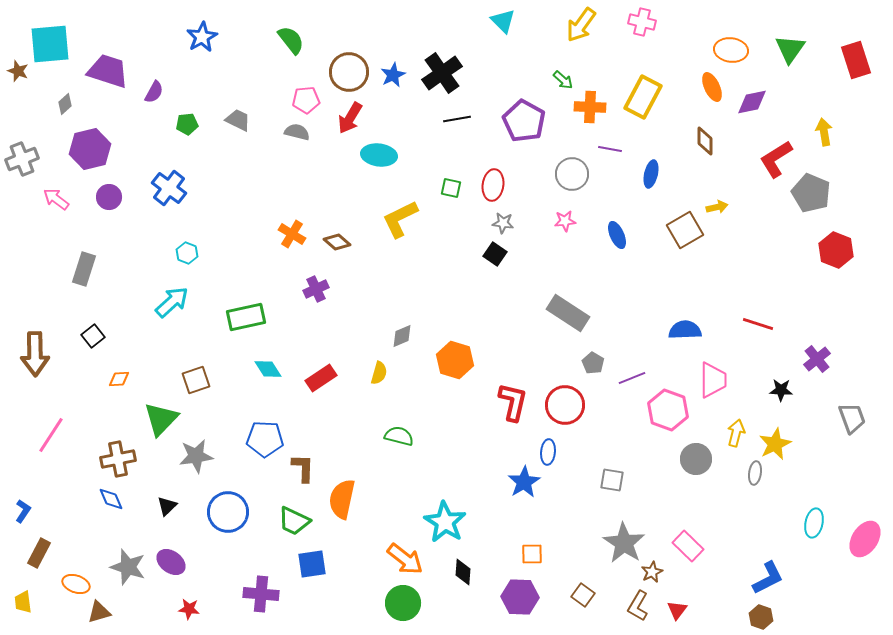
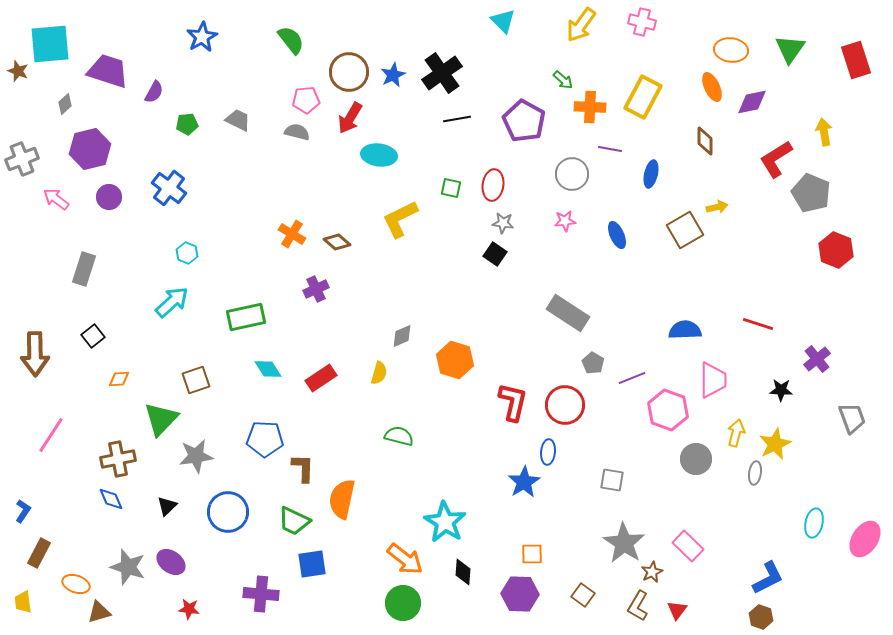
purple hexagon at (520, 597): moved 3 px up
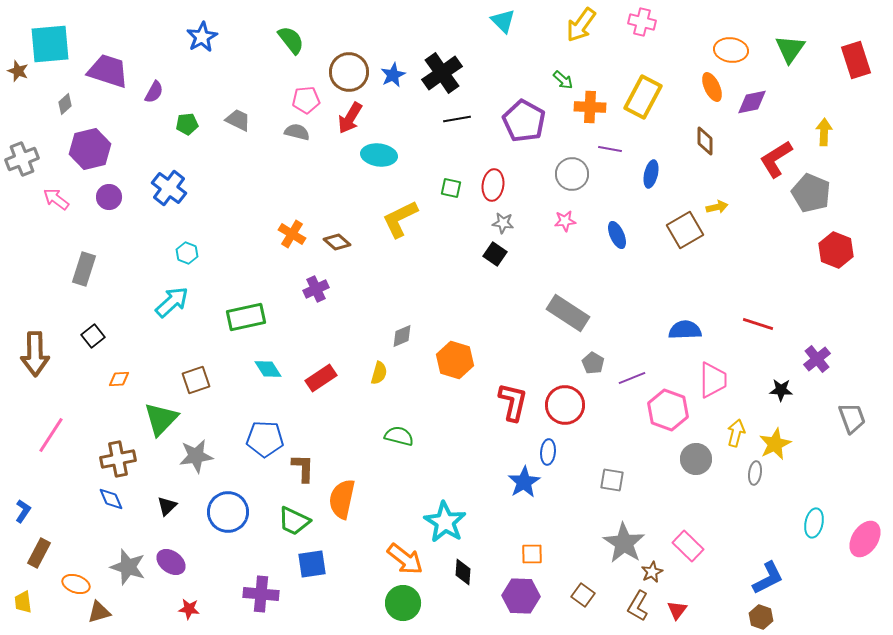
yellow arrow at (824, 132): rotated 12 degrees clockwise
purple hexagon at (520, 594): moved 1 px right, 2 px down
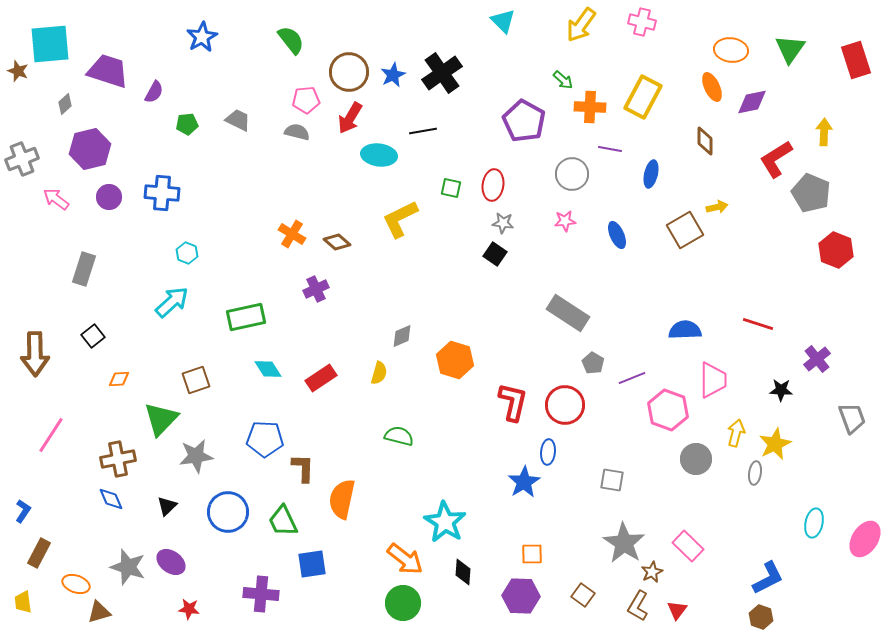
black line at (457, 119): moved 34 px left, 12 px down
blue cross at (169, 188): moved 7 px left, 5 px down; rotated 32 degrees counterclockwise
green trapezoid at (294, 521): moved 11 px left; rotated 40 degrees clockwise
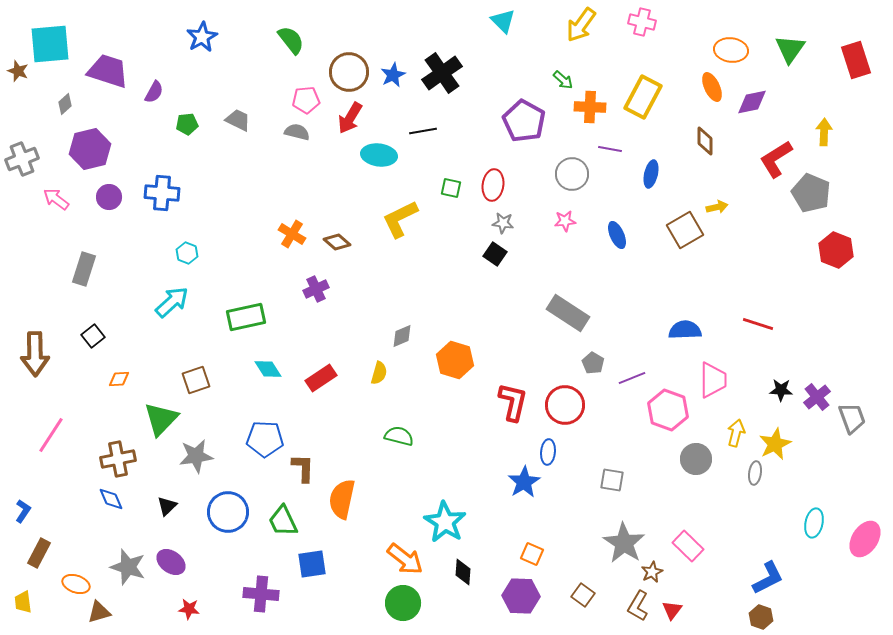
purple cross at (817, 359): moved 38 px down
orange square at (532, 554): rotated 25 degrees clockwise
red triangle at (677, 610): moved 5 px left
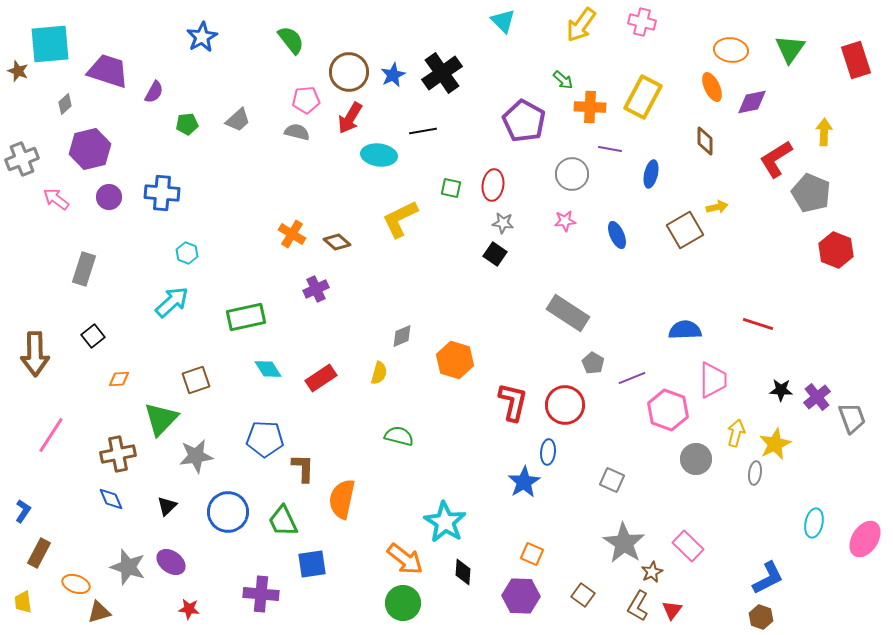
gray trapezoid at (238, 120): rotated 112 degrees clockwise
brown cross at (118, 459): moved 5 px up
gray square at (612, 480): rotated 15 degrees clockwise
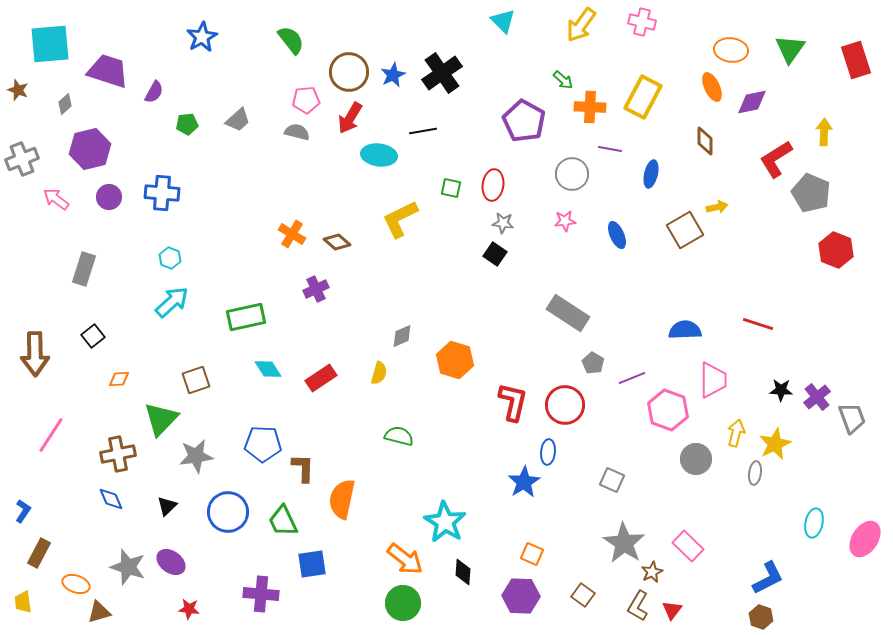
brown star at (18, 71): moved 19 px down
cyan hexagon at (187, 253): moved 17 px left, 5 px down
blue pentagon at (265, 439): moved 2 px left, 5 px down
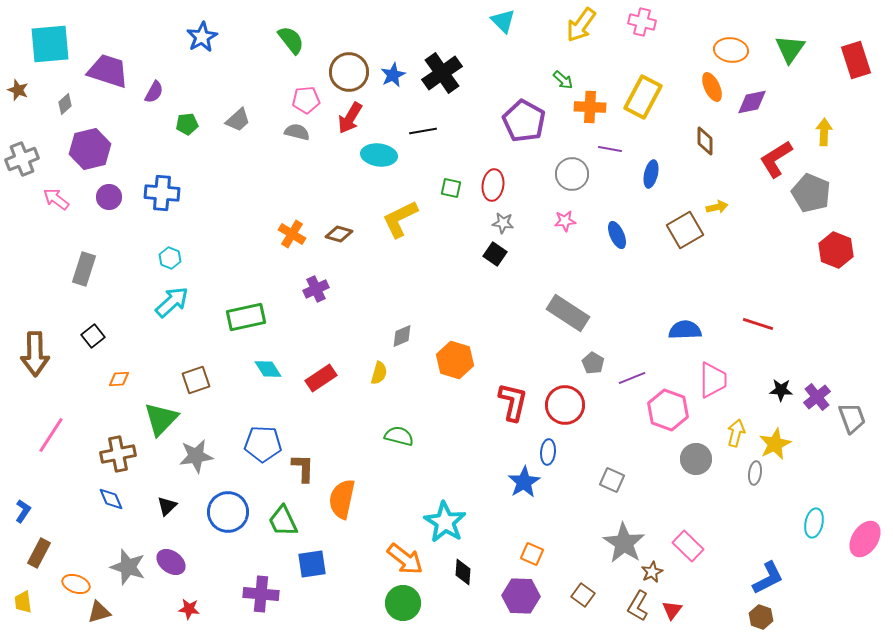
brown diamond at (337, 242): moved 2 px right, 8 px up; rotated 24 degrees counterclockwise
